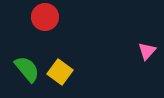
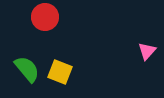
yellow square: rotated 15 degrees counterclockwise
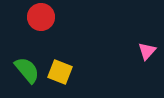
red circle: moved 4 px left
green semicircle: moved 1 px down
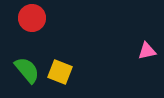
red circle: moved 9 px left, 1 px down
pink triangle: rotated 36 degrees clockwise
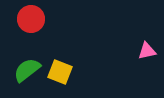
red circle: moved 1 px left, 1 px down
green semicircle: rotated 88 degrees counterclockwise
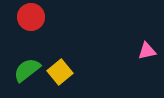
red circle: moved 2 px up
yellow square: rotated 30 degrees clockwise
